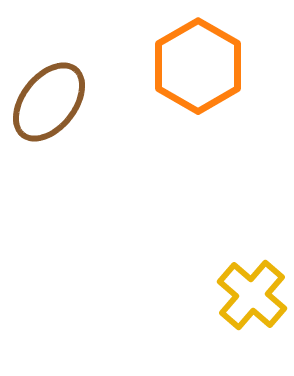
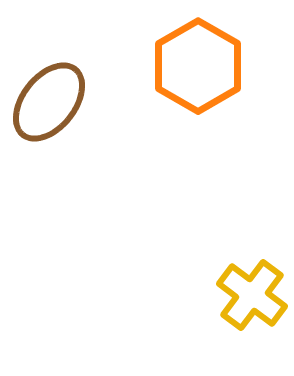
yellow cross: rotated 4 degrees counterclockwise
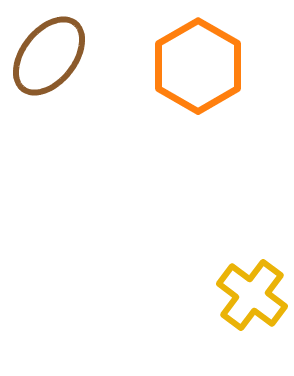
brown ellipse: moved 46 px up
